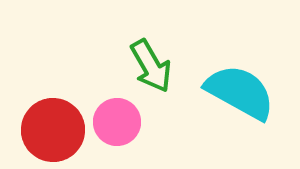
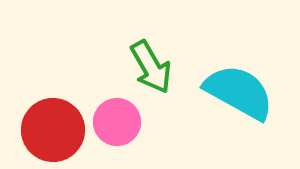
green arrow: moved 1 px down
cyan semicircle: moved 1 px left
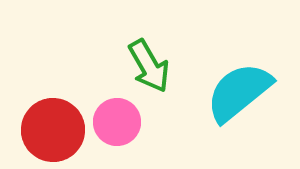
green arrow: moved 2 px left, 1 px up
cyan semicircle: rotated 68 degrees counterclockwise
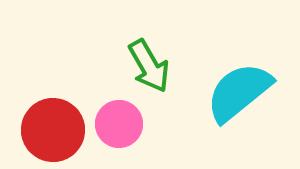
pink circle: moved 2 px right, 2 px down
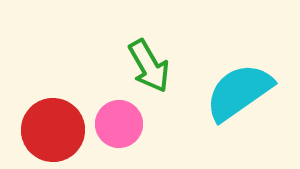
cyan semicircle: rotated 4 degrees clockwise
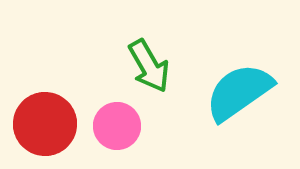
pink circle: moved 2 px left, 2 px down
red circle: moved 8 px left, 6 px up
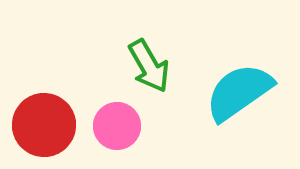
red circle: moved 1 px left, 1 px down
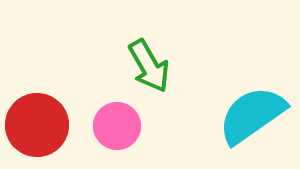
cyan semicircle: moved 13 px right, 23 px down
red circle: moved 7 px left
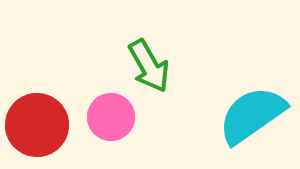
pink circle: moved 6 px left, 9 px up
